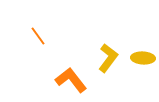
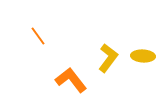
yellow ellipse: moved 2 px up
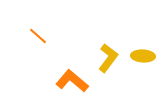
orange line: rotated 12 degrees counterclockwise
orange L-shape: moved 1 px right, 1 px down; rotated 12 degrees counterclockwise
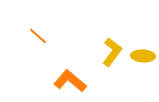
yellow L-shape: moved 4 px right, 6 px up
orange L-shape: moved 2 px left
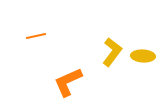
orange line: moved 2 px left; rotated 54 degrees counterclockwise
orange L-shape: moved 2 px left, 1 px down; rotated 64 degrees counterclockwise
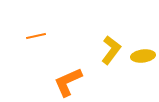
yellow L-shape: moved 1 px left, 2 px up
yellow ellipse: rotated 10 degrees counterclockwise
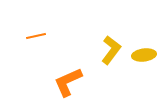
yellow ellipse: moved 1 px right, 1 px up
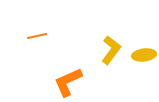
orange line: moved 1 px right
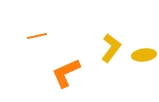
yellow L-shape: moved 2 px up
orange L-shape: moved 2 px left, 9 px up
